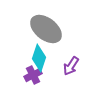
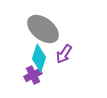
gray ellipse: moved 3 px left
purple arrow: moved 7 px left, 12 px up
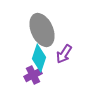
gray ellipse: moved 1 px left, 1 px down; rotated 28 degrees clockwise
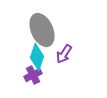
cyan diamond: moved 2 px left, 1 px up
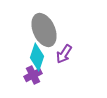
gray ellipse: moved 2 px right
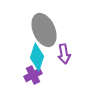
purple arrow: rotated 42 degrees counterclockwise
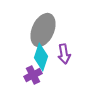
gray ellipse: moved 1 px left; rotated 48 degrees clockwise
cyan diamond: moved 4 px right
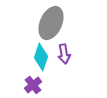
gray ellipse: moved 8 px right, 7 px up
purple cross: moved 10 px down; rotated 12 degrees counterclockwise
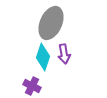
cyan diamond: moved 2 px right
purple cross: moved 1 px left, 1 px down; rotated 24 degrees counterclockwise
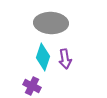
gray ellipse: rotated 68 degrees clockwise
purple arrow: moved 1 px right, 5 px down
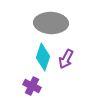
purple arrow: moved 1 px right; rotated 36 degrees clockwise
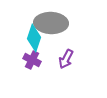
cyan diamond: moved 9 px left, 19 px up
purple cross: moved 26 px up
